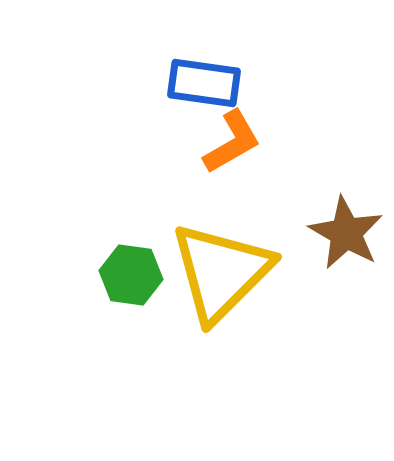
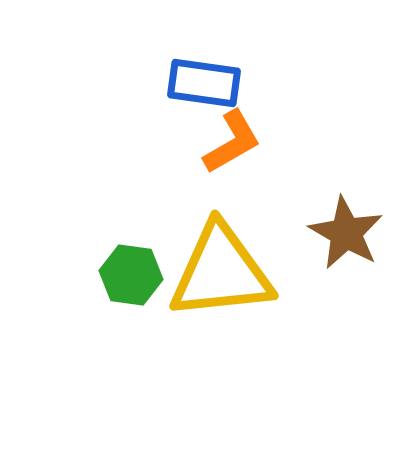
yellow triangle: rotated 39 degrees clockwise
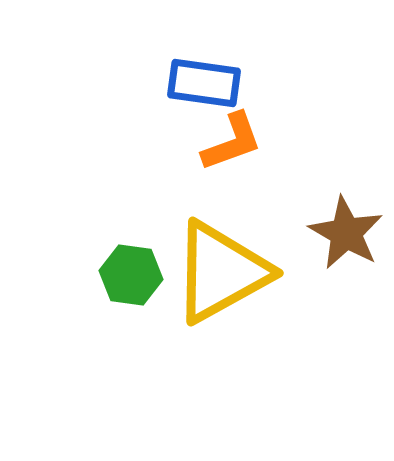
orange L-shape: rotated 10 degrees clockwise
yellow triangle: rotated 23 degrees counterclockwise
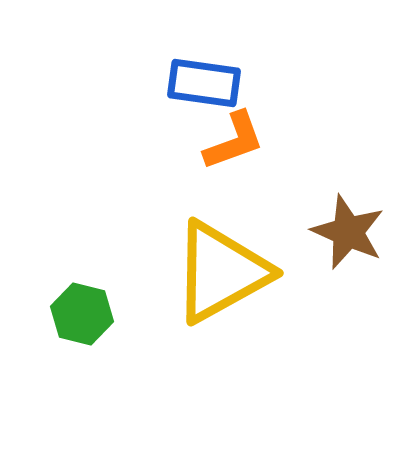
orange L-shape: moved 2 px right, 1 px up
brown star: moved 2 px right, 1 px up; rotated 6 degrees counterclockwise
green hexagon: moved 49 px left, 39 px down; rotated 6 degrees clockwise
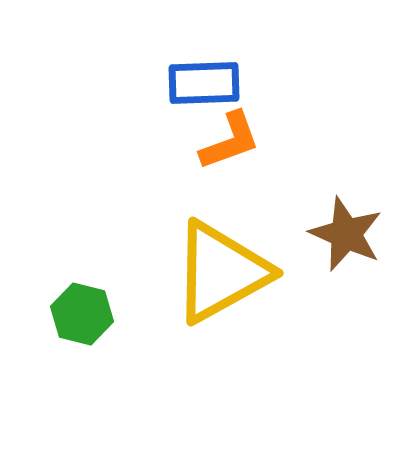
blue rectangle: rotated 10 degrees counterclockwise
orange L-shape: moved 4 px left
brown star: moved 2 px left, 2 px down
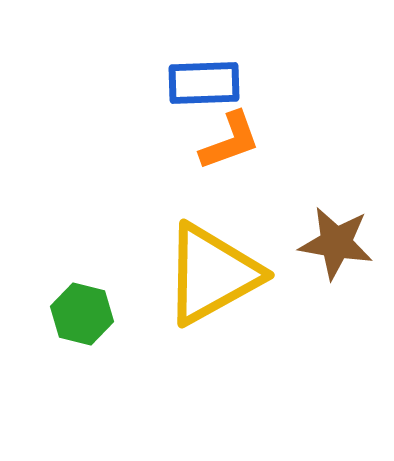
brown star: moved 10 px left, 9 px down; rotated 14 degrees counterclockwise
yellow triangle: moved 9 px left, 2 px down
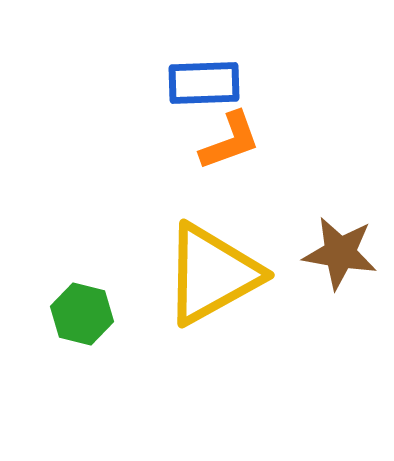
brown star: moved 4 px right, 10 px down
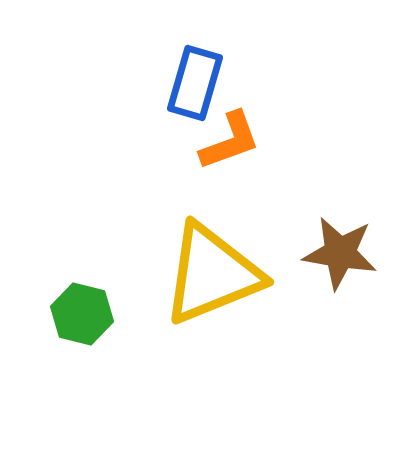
blue rectangle: moved 9 px left; rotated 72 degrees counterclockwise
yellow triangle: rotated 7 degrees clockwise
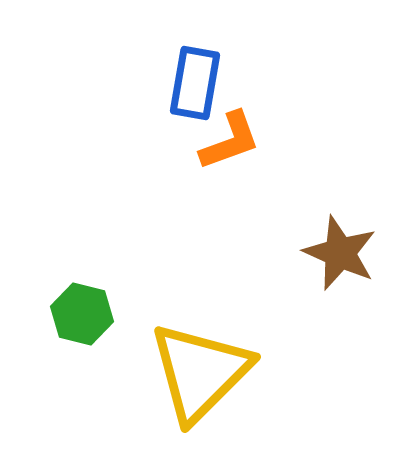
blue rectangle: rotated 6 degrees counterclockwise
brown star: rotated 14 degrees clockwise
yellow triangle: moved 12 px left, 98 px down; rotated 23 degrees counterclockwise
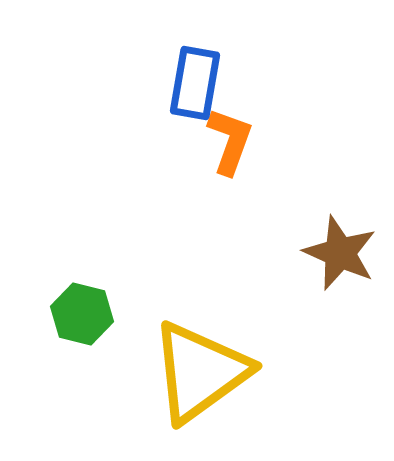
orange L-shape: rotated 50 degrees counterclockwise
yellow triangle: rotated 9 degrees clockwise
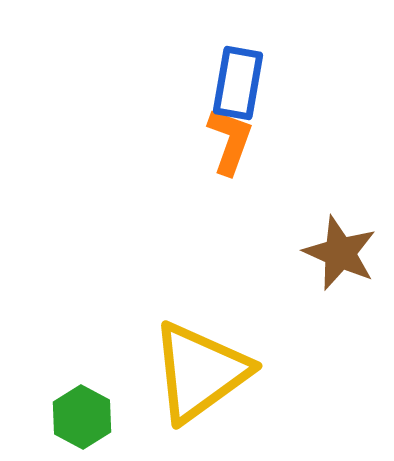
blue rectangle: moved 43 px right
green hexagon: moved 103 px down; rotated 14 degrees clockwise
